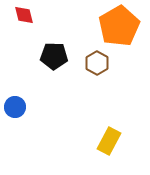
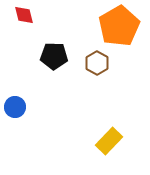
yellow rectangle: rotated 16 degrees clockwise
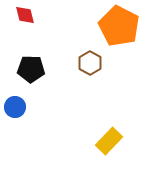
red diamond: moved 1 px right
orange pentagon: rotated 15 degrees counterclockwise
black pentagon: moved 23 px left, 13 px down
brown hexagon: moved 7 px left
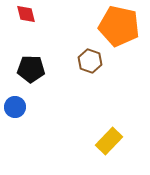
red diamond: moved 1 px right, 1 px up
orange pentagon: rotated 15 degrees counterclockwise
brown hexagon: moved 2 px up; rotated 10 degrees counterclockwise
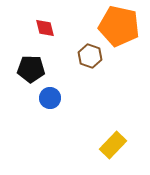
red diamond: moved 19 px right, 14 px down
brown hexagon: moved 5 px up
blue circle: moved 35 px right, 9 px up
yellow rectangle: moved 4 px right, 4 px down
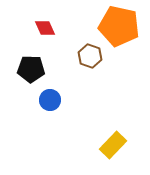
red diamond: rotated 10 degrees counterclockwise
blue circle: moved 2 px down
